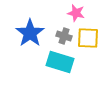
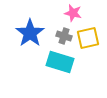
pink star: moved 3 px left
yellow square: rotated 15 degrees counterclockwise
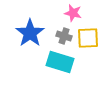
yellow square: rotated 10 degrees clockwise
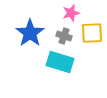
pink star: moved 2 px left; rotated 30 degrees counterclockwise
yellow square: moved 4 px right, 5 px up
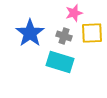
pink star: moved 3 px right
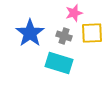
cyan rectangle: moved 1 px left, 1 px down
